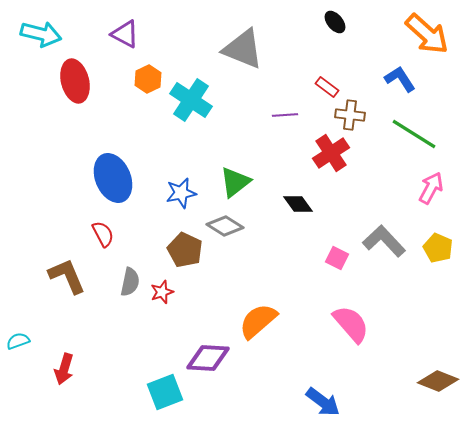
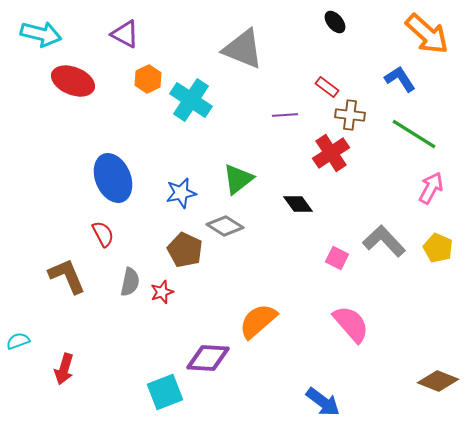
red ellipse: moved 2 px left; rotated 54 degrees counterclockwise
green triangle: moved 3 px right, 3 px up
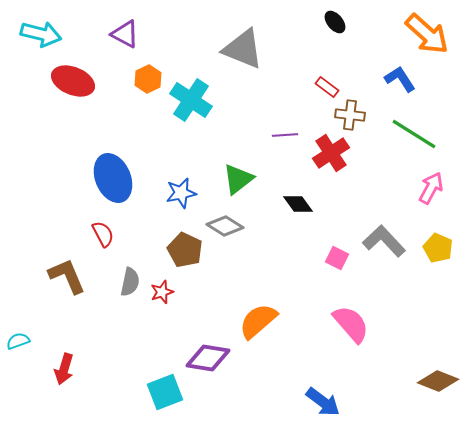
purple line: moved 20 px down
purple diamond: rotated 6 degrees clockwise
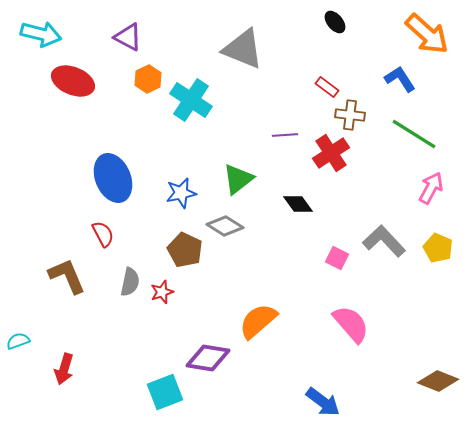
purple triangle: moved 3 px right, 3 px down
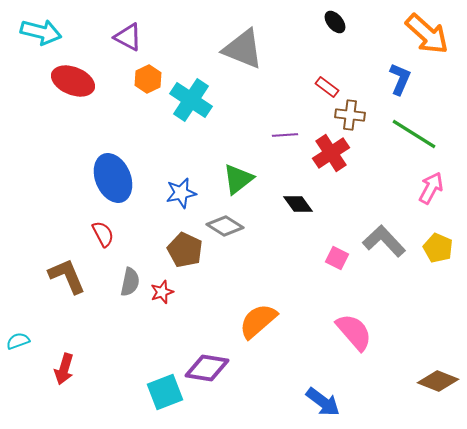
cyan arrow: moved 2 px up
blue L-shape: rotated 56 degrees clockwise
pink semicircle: moved 3 px right, 8 px down
purple diamond: moved 1 px left, 10 px down
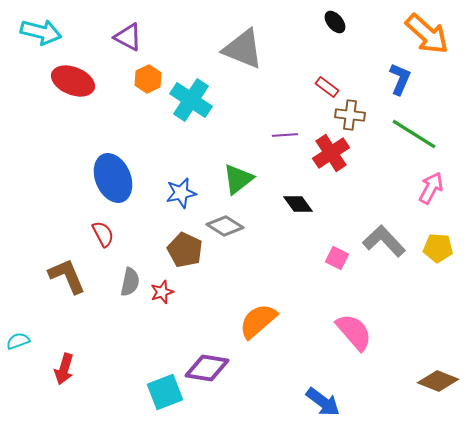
yellow pentagon: rotated 20 degrees counterclockwise
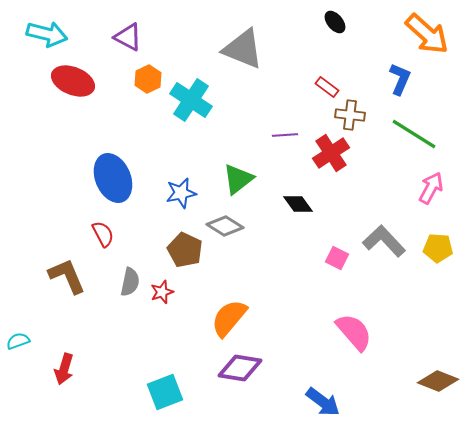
cyan arrow: moved 6 px right, 2 px down
orange semicircle: moved 29 px left, 3 px up; rotated 9 degrees counterclockwise
purple diamond: moved 33 px right
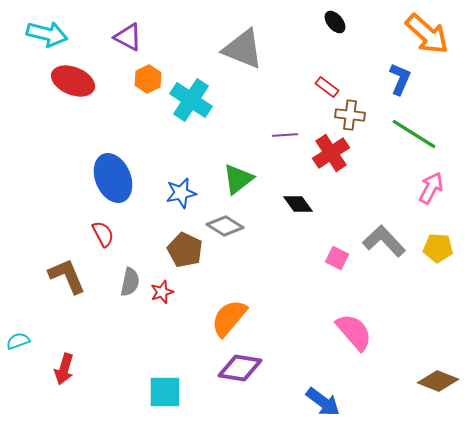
cyan square: rotated 21 degrees clockwise
